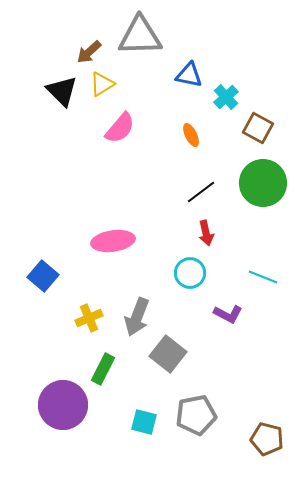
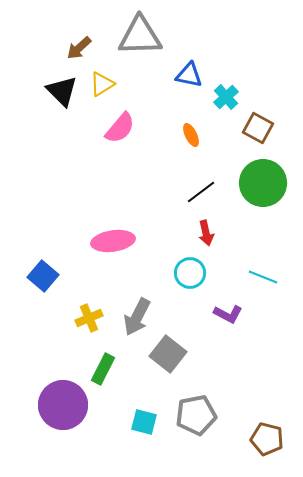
brown arrow: moved 10 px left, 4 px up
gray arrow: rotated 6 degrees clockwise
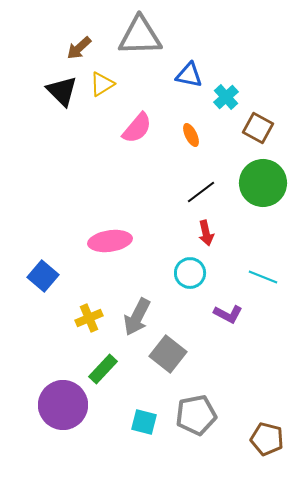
pink semicircle: moved 17 px right
pink ellipse: moved 3 px left
green rectangle: rotated 16 degrees clockwise
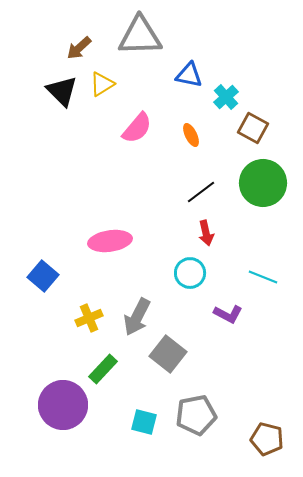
brown square: moved 5 px left
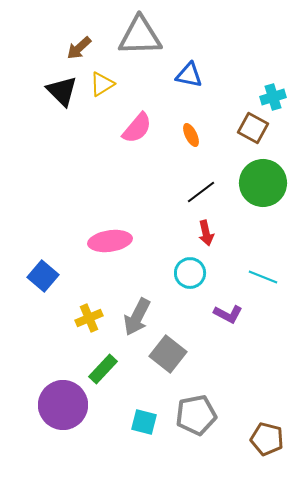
cyan cross: moved 47 px right; rotated 25 degrees clockwise
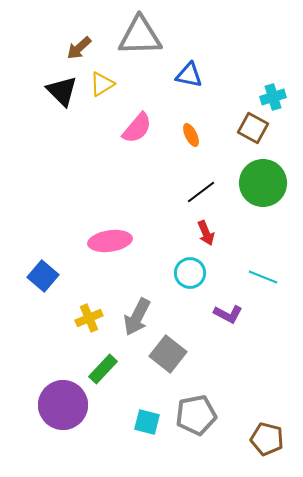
red arrow: rotated 10 degrees counterclockwise
cyan square: moved 3 px right
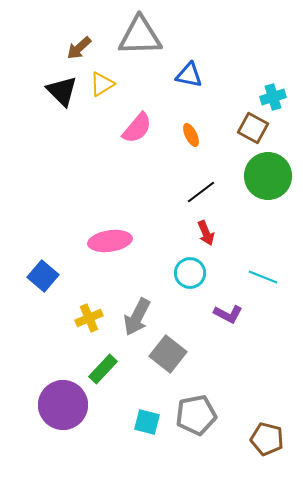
green circle: moved 5 px right, 7 px up
